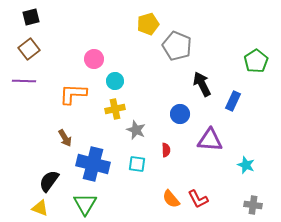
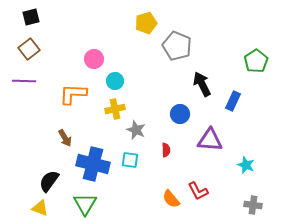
yellow pentagon: moved 2 px left, 1 px up
cyan square: moved 7 px left, 4 px up
red L-shape: moved 8 px up
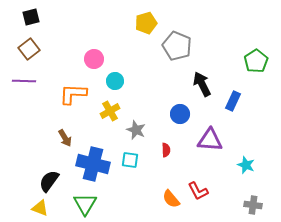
yellow cross: moved 5 px left, 2 px down; rotated 18 degrees counterclockwise
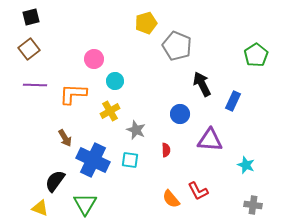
green pentagon: moved 6 px up
purple line: moved 11 px right, 4 px down
blue cross: moved 4 px up; rotated 12 degrees clockwise
black semicircle: moved 6 px right
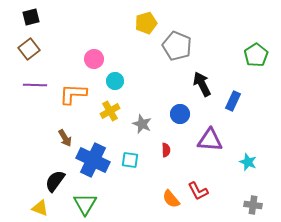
gray star: moved 6 px right, 6 px up
cyan star: moved 2 px right, 3 px up
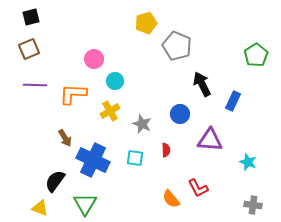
brown square: rotated 15 degrees clockwise
cyan square: moved 5 px right, 2 px up
red L-shape: moved 3 px up
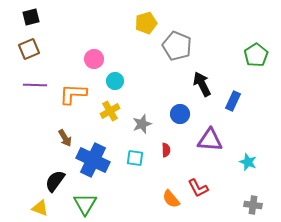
gray star: rotated 30 degrees clockwise
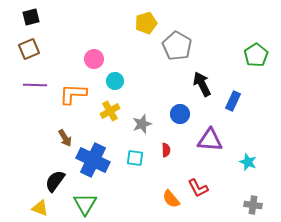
gray pentagon: rotated 8 degrees clockwise
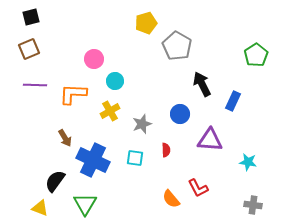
cyan star: rotated 12 degrees counterclockwise
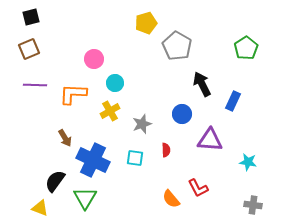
green pentagon: moved 10 px left, 7 px up
cyan circle: moved 2 px down
blue circle: moved 2 px right
green triangle: moved 6 px up
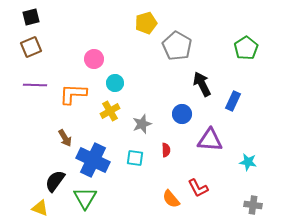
brown square: moved 2 px right, 2 px up
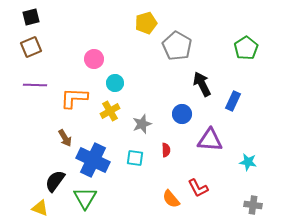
orange L-shape: moved 1 px right, 4 px down
